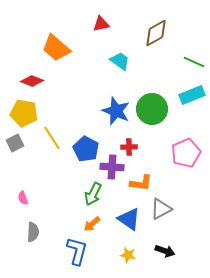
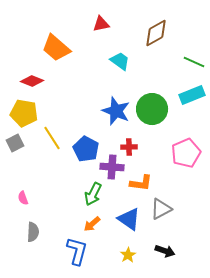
yellow star: rotated 28 degrees clockwise
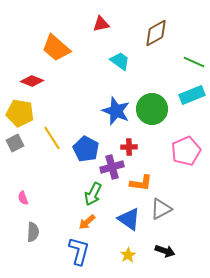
yellow pentagon: moved 4 px left
pink pentagon: moved 2 px up
purple cross: rotated 20 degrees counterclockwise
orange arrow: moved 5 px left, 2 px up
blue L-shape: moved 2 px right
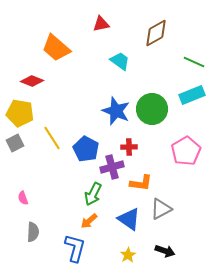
pink pentagon: rotated 8 degrees counterclockwise
orange arrow: moved 2 px right, 1 px up
blue L-shape: moved 4 px left, 3 px up
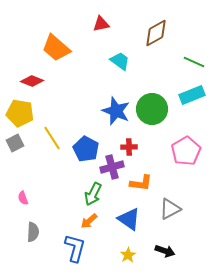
gray triangle: moved 9 px right
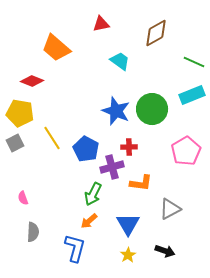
blue triangle: moved 1 px left, 5 px down; rotated 25 degrees clockwise
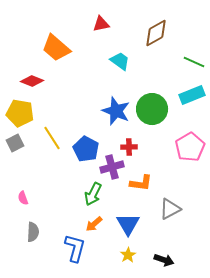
pink pentagon: moved 4 px right, 4 px up
orange arrow: moved 5 px right, 3 px down
black arrow: moved 1 px left, 9 px down
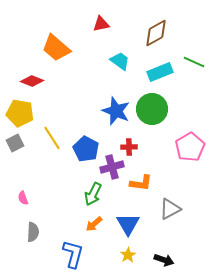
cyan rectangle: moved 32 px left, 23 px up
blue L-shape: moved 2 px left, 6 px down
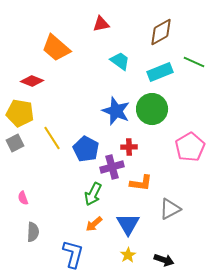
brown diamond: moved 5 px right, 1 px up
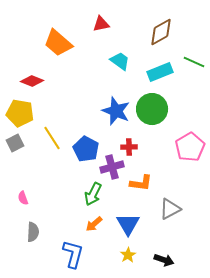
orange trapezoid: moved 2 px right, 5 px up
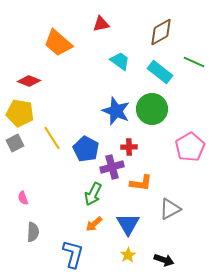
cyan rectangle: rotated 60 degrees clockwise
red diamond: moved 3 px left
